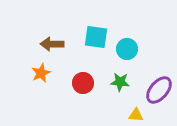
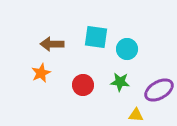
red circle: moved 2 px down
purple ellipse: rotated 20 degrees clockwise
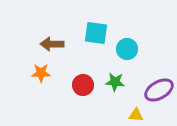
cyan square: moved 4 px up
orange star: rotated 24 degrees clockwise
green star: moved 5 px left
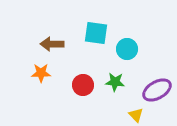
purple ellipse: moved 2 px left
yellow triangle: rotated 42 degrees clockwise
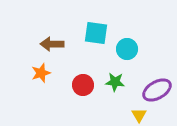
orange star: rotated 18 degrees counterclockwise
yellow triangle: moved 3 px right; rotated 14 degrees clockwise
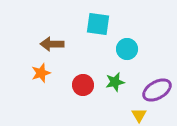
cyan square: moved 2 px right, 9 px up
green star: rotated 18 degrees counterclockwise
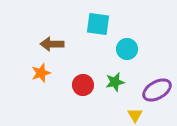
yellow triangle: moved 4 px left
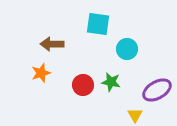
green star: moved 4 px left; rotated 24 degrees clockwise
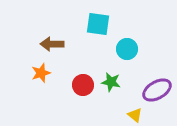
yellow triangle: rotated 21 degrees counterclockwise
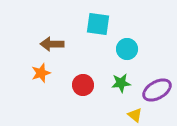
green star: moved 10 px right, 1 px down; rotated 18 degrees counterclockwise
